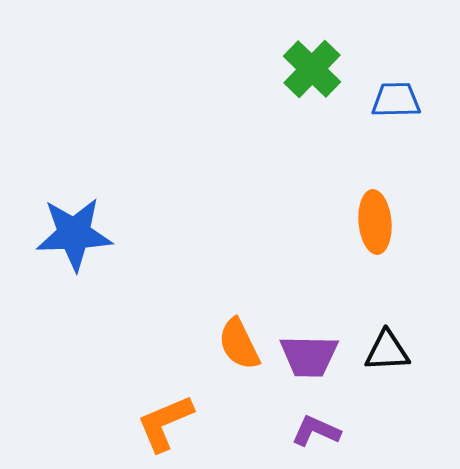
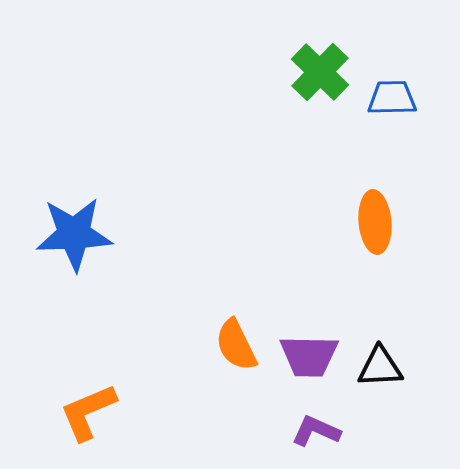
green cross: moved 8 px right, 3 px down
blue trapezoid: moved 4 px left, 2 px up
orange semicircle: moved 3 px left, 1 px down
black triangle: moved 7 px left, 16 px down
orange L-shape: moved 77 px left, 11 px up
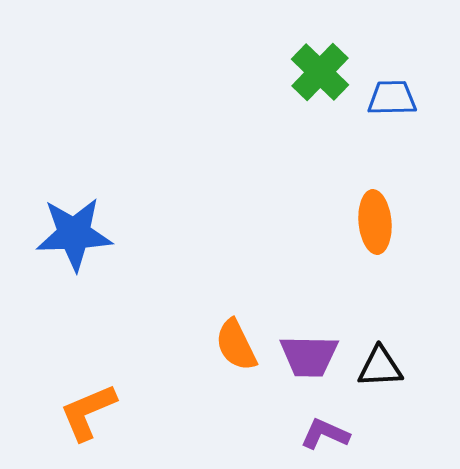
purple L-shape: moved 9 px right, 3 px down
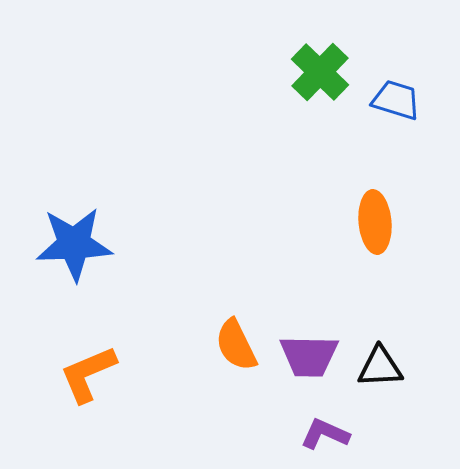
blue trapezoid: moved 4 px right, 2 px down; rotated 18 degrees clockwise
blue star: moved 10 px down
orange L-shape: moved 38 px up
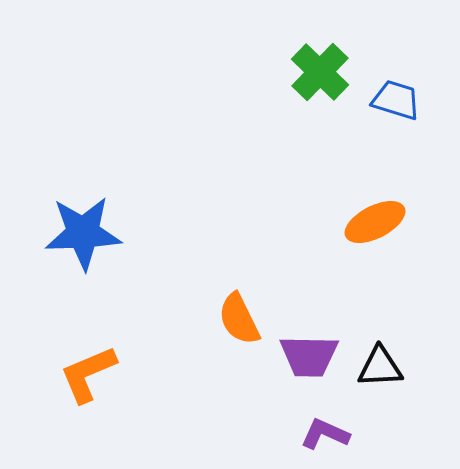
orange ellipse: rotated 68 degrees clockwise
blue star: moved 9 px right, 11 px up
orange semicircle: moved 3 px right, 26 px up
